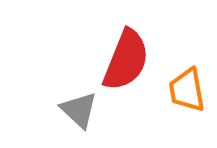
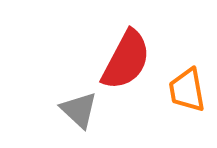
red semicircle: rotated 6 degrees clockwise
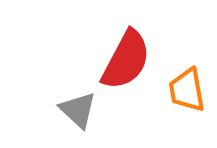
gray triangle: moved 1 px left
